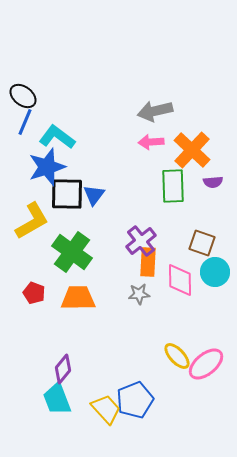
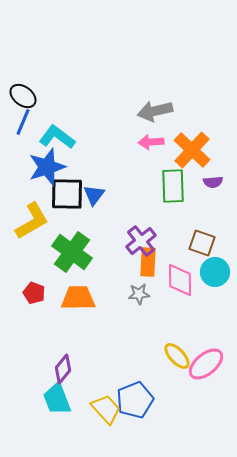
blue line: moved 2 px left
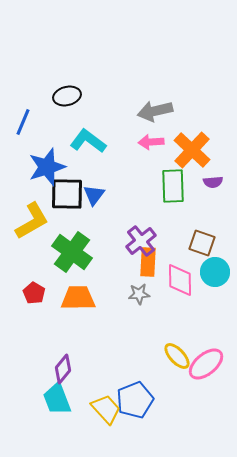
black ellipse: moved 44 px right; rotated 52 degrees counterclockwise
cyan L-shape: moved 31 px right, 4 px down
red pentagon: rotated 10 degrees clockwise
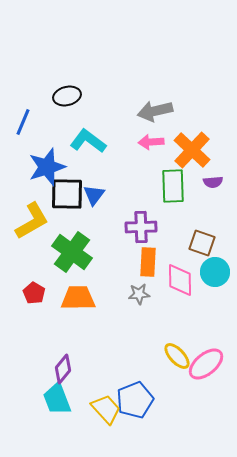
purple cross: moved 14 px up; rotated 36 degrees clockwise
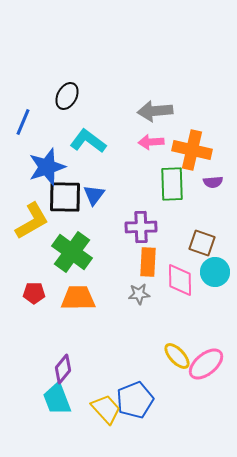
black ellipse: rotated 48 degrees counterclockwise
gray arrow: rotated 8 degrees clockwise
orange cross: rotated 30 degrees counterclockwise
green rectangle: moved 1 px left, 2 px up
black square: moved 2 px left, 3 px down
red pentagon: rotated 30 degrees counterclockwise
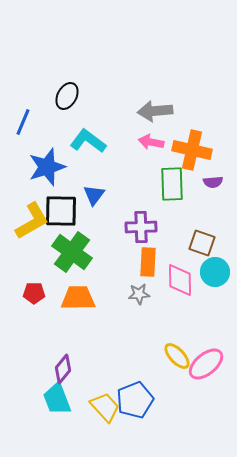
pink arrow: rotated 15 degrees clockwise
black square: moved 4 px left, 14 px down
yellow trapezoid: moved 1 px left, 2 px up
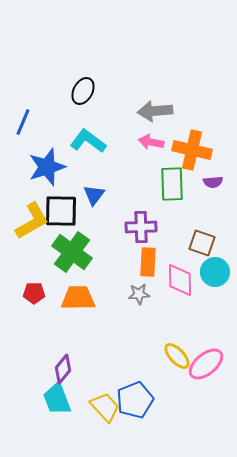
black ellipse: moved 16 px right, 5 px up
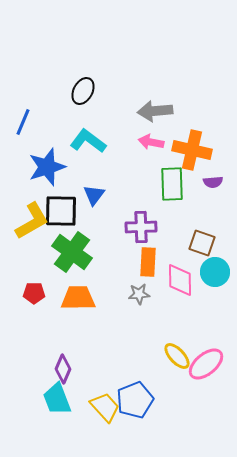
purple diamond: rotated 16 degrees counterclockwise
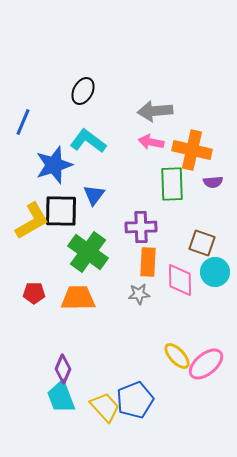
blue star: moved 7 px right, 2 px up
green cross: moved 16 px right
cyan trapezoid: moved 4 px right, 2 px up
